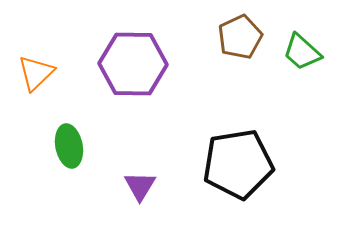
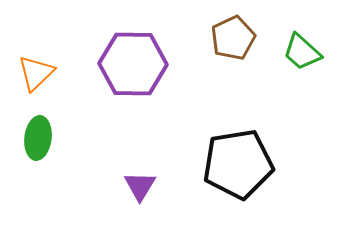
brown pentagon: moved 7 px left, 1 px down
green ellipse: moved 31 px left, 8 px up; rotated 18 degrees clockwise
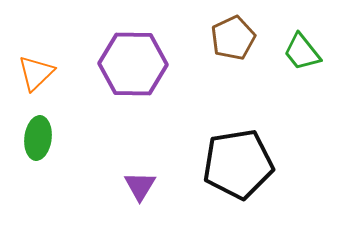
green trapezoid: rotated 9 degrees clockwise
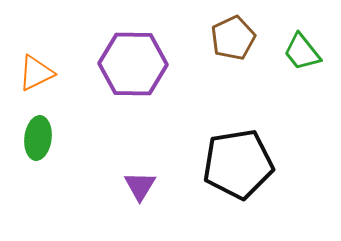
orange triangle: rotated 18 degrees clockwise
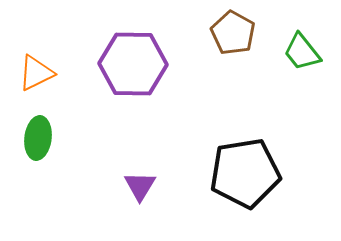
brown pentagon: moved 5 px up; rotated 18 degrees counterclockwise
black pentagon: moved 7 px right, 9 px down
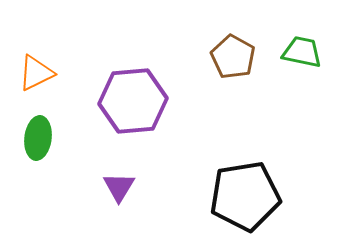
brown pentagon: moved 24 px down
green trapezoid: rotated 141 degrees clockwise
purple hexagon: moved 37 px down; rotated 6 degrees counterclockwise
black pentagon: moved 23 px down
purple triangle: moved 21 px left, 1 px down
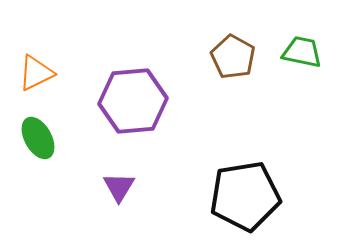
green ellipse: rotated 36 degrees counterclockwise
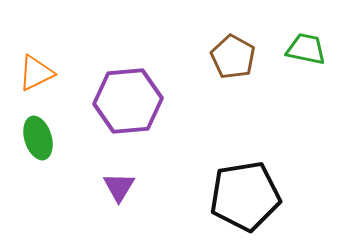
green trapezoid: moved 4 px right, 3 px up
purple hexagon: moved 5 px left
green ellipse: rotated 12 degrees clockwise
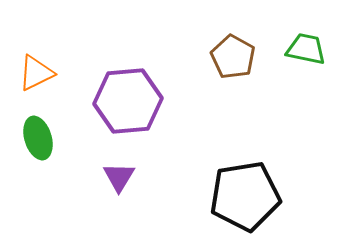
purple triangle: moved 10 px up
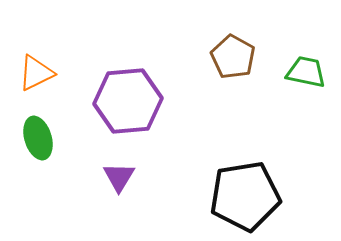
green trapezoid: moved 23 px down
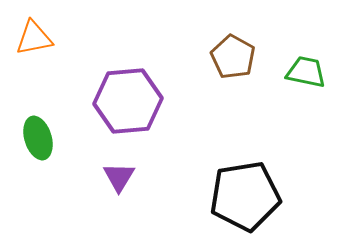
orange triangle: moved 2 px left, 35 px up; rotated 15 degrees clockwise
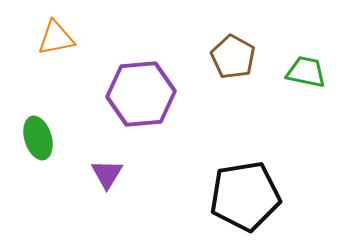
orange triangle: moved 22 px right
purple hexagon: moved 13 px right, 7 px up
purple triangle: moved 12 px left, 3 px up
